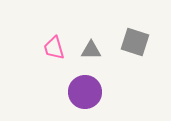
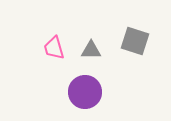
gray square: moved 1 px up
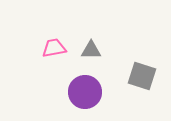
gray square: moved 7 px right, 35 px down
pink trapezoid: rotated 95 degrees clockwise
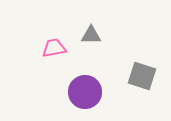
gray triangle: moved 15 px up
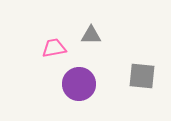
gray square: rotated 12 degrees counterclockwise
purple circle: moved 6 px left, 8 px up
